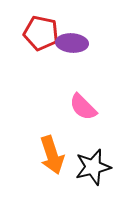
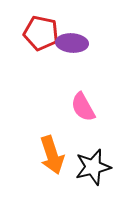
pink semicircle: rotated 16 degrees clockwise
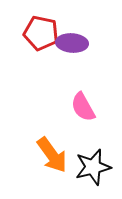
orange arrow: rotated 18 degrees counterclockwise
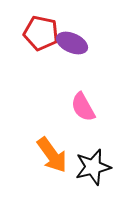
purple ellipse: rotated 20 degrees clockwise
